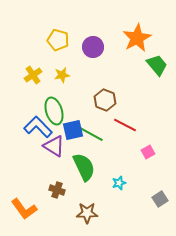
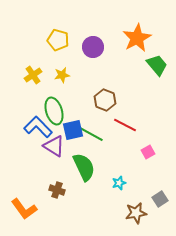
brown star: moved 49 px right; rotated 10 degrees counterclockwise
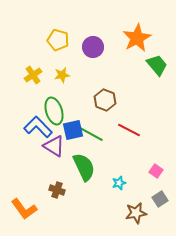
red line: moved 4 px right, 5 px down
pink square: moved 8 px right, 19 px down; rotated 24 degrees counterclockwise
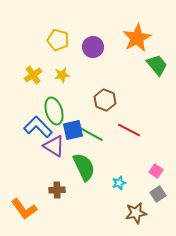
brown cross: rotated 21 degrees counterclockwise
gray square: moved 2 px left, 5 px up
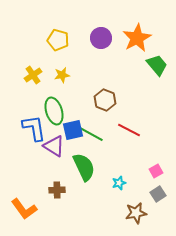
purple circle: moved 8 px right, 9 px up
blue L-shape: moved 4 px left, 1 px down; rotated 36 degrees clockwise
pink square: rotated 24 degrees clockwise
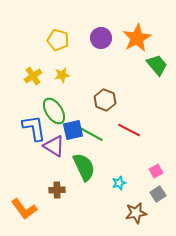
yellow cross: moved 1 px down
green ellipse: rotated 16 degrees counterclockwise
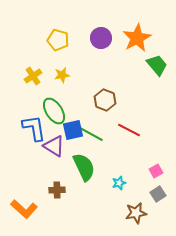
orange L-shape: rotated 12 degrees counterclockwise
